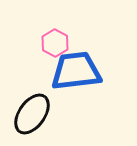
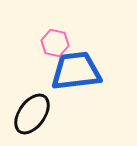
pink hexagon: rotated 16 degrees counterclockwise
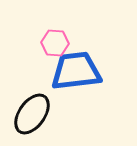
pink hexagon: rotated 8 degrees counterclockwise
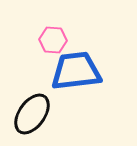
pink hexagon: moved 2 px left, 3 px up
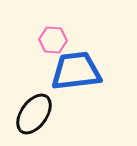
black ellipse: moved 2 px right
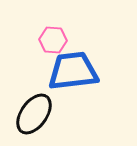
blue trapezoid: moved 3 px left
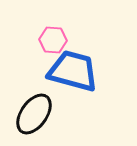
blue trapezoid: rotated 22 degrees clockwise
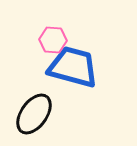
blue trapezoid: moved 4 px up
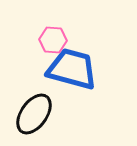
blue trapezoid: moved 1 px left, 2 px down
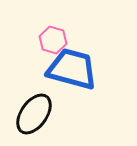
pink hexagon: rotated 12 degrees clockwise
